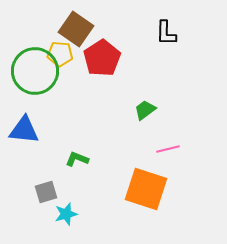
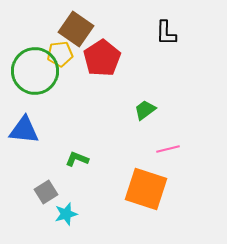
yellow pentagon: rotated 10 degrees counterclockwise
gray square: rotated 15 degrees counterclockwise
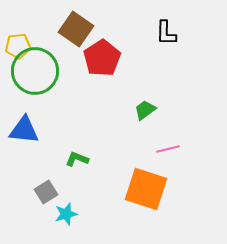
yellow pentagon: moved 42 px left, 8 px up
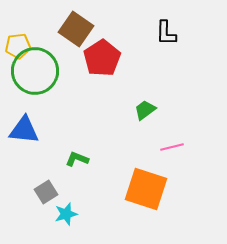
pink line: moved 4 px right, 2 px up
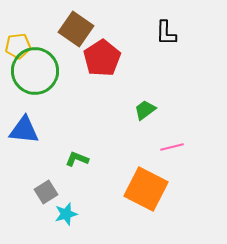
orange square: rotated 9 degrees clockwise
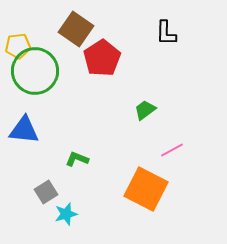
pink line: moved 3 px down; rotated 15 degrees counterclockwise
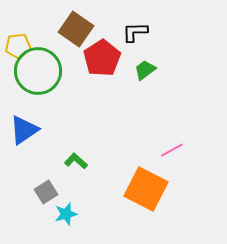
black L-shape: moved 31 px left, 1 px up; rotated 88 degrees clockwise
green circle: moved 3 px right
green trapezoid: moved 40 px up
blue triangle: rotated 40 degrees counterclockwise
green L-shape: moved 1 px left, 2 px down; rotated 20 degrees clockwise
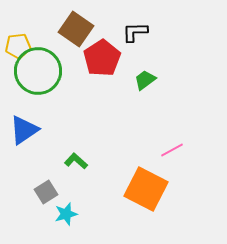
green trapezoid: moved 10 px down
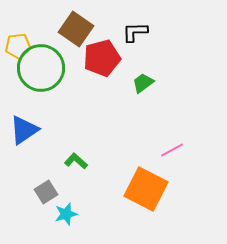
red pentagon: rotated 18 degrees clockwise
green circle: moved 3 px right, 3 px up
green trapezoid: moved 2 px left, 3 px down
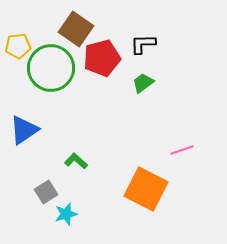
black L-shape: moved 8 px right, 12 px down
green circle: moved 10 px right
pink line: moved 10 px right; rotated 10 degrees clockwise
